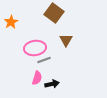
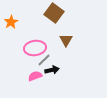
gray line: rotated 24 degrees counterclockwise
pink semicircle: moved 2 px left, 2 px up; rotated 128 degrees counterclockwise
black arrow: moved 14 px up
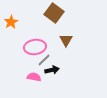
pink ellipse: moved 1 px up
pink semicircle: moved 1 px left, 1 px down; rotated 32 degrees clockwise
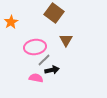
pink semicircle: moved 2 px right, 1 px down
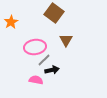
pink semicircle: moved 2 px down
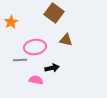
brown triangle: rotated 48 degrees counterclockwise
gray line: moved 24 px left; rotated 40 degrees clockwise
black arrow: moved 2 px up
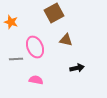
brown square: rotated 24 degrees clockwise
orange star: rotated 24 degrees counterclockwise
pink ellipse: rotated 75 degrees clockwise
gray line: moved 4 px left, 1 px up
black arrow: moved 25 px right
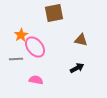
brown square: rotated 18 degrees clockwise
orange star: moved 10 px right, 13 px down; rotated 24 degrees clockwise
brown triangle: moved 15 px right
pink ellipse: rotated 15 degrees counterclockwise
black arrow: rotated 16 degrees counterclockwise
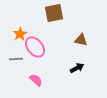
orange star: moved 1 px left, 1 px up
pink semicircle: rotated 32 degrees clockwise
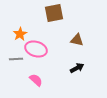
brown triangle: moved 4 px left
pink ellipse: moved 1 px right, 2 px down; rotated 35 degrees counterclockwise
